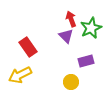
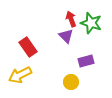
green star: moved 5 px up; rotated 30 degrees counterclockwise
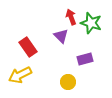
red arrow: moved 2 px up
purple triangle: moved 5 px left
purple rectangle: moved 1 px left, 2 px up
yellow circle: moved 3 px left
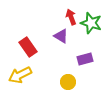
purple triangle: rotated 14 degrees counterclockwise
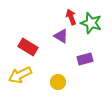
red rectangle: rotated 24 degrees counterclockwise
yellow circle: moved 10 px left
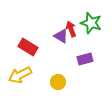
red arrow: moved 12 px down
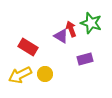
yellow circle: moved 13 px left, 8 px up
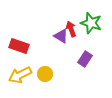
red rectangle: moved 9 px left, 1 px up; rotated 12 degrees counterclockwise
purple rectangle: rotated 42 degrees counterclockwise
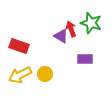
purple rectangle: rotated 56 degrees clockwise
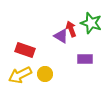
red rectangle: moved 6 px right, 4 px down
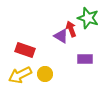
green star: moved 3 px left, 5 px up
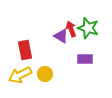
green star: moved 10 px down
red rectangle: rotated 60 degrees clockwise
